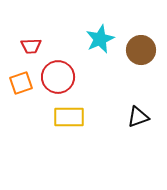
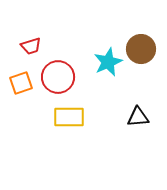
cyan star: moved 8 px right, 23 px down
red trapezoid: rotated 15 degrees counterclockwise
brown circle: moved 1 px up
black triangle: rotated 15 degrees clockwise
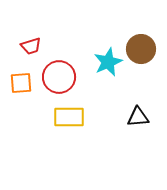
red circle: moved 1 px right
orange square: rotated 15 degrees clockwise
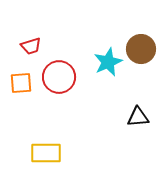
yellow rectangle: moved 23 px left, 36 px down
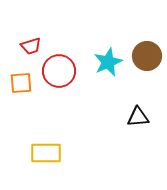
brown circle: moved 6 px right, 7 px down
red circle: moved 6 px up
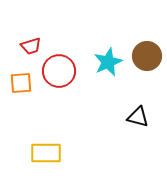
black triangle: rotated 20 degrees clockwise
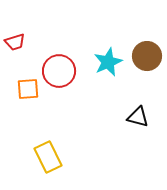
red trapezoid: moved 16 px left, 4 px up
orange square: moved 7 px right, 6 px down
yellow rectangle: moved 2 px right, 4 px down; rotated 64 degrees clockwise
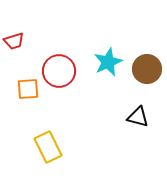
red trapezoid: moved 1 px left, 1 px up
brown circle: moved 13 px down
yellow rectangle: moved 10 px up
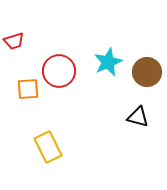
brown circle: moved 3 px down
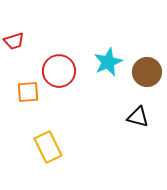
orange square: moved 3 px down
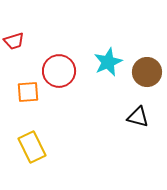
yellow rectangle: moved 16 px left
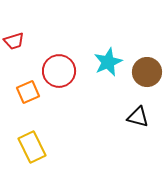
orange square: rotated 20 degrees counterclockwise
